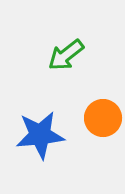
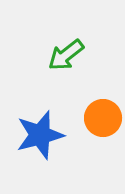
blue star: rotated 9 degrees counterclockwise
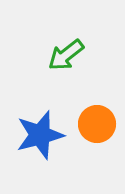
orange circle: moved 6 px left, 6 px down
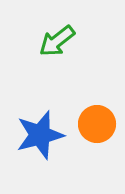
green arrow: moved 9 px left, 14 px up
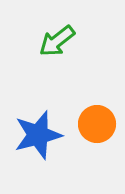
blue star: moved 2 px left
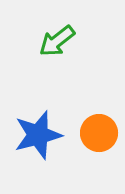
orange circle: moved 2 px right, 9 px down
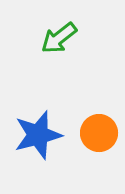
green arrow: moved 2 px right, 3 px up
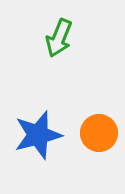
green arrow: rotated 30 degrees counterclockwise
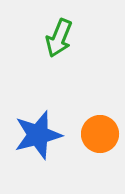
orange circle: moved 1 px right, 1 px down
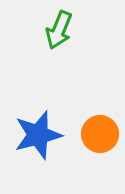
green arrow: moved 8 px up
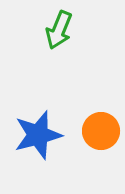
orange circle: moved 1 px right, 3 px up
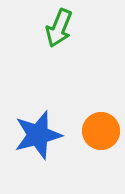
green arrow: moved 2 px up
